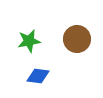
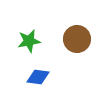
blue diamond: moved 1 px down
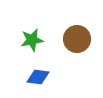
green star: moved 3 px right, 1 px up
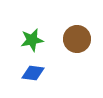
blue diamond: moved 5 px left, 4 px up
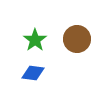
green star: moved 3 px right; rotated 25 degrees counterclockwise
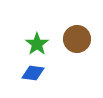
green star: moved 2 px right, 4 px down
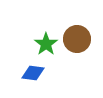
green star: moved 9 px right
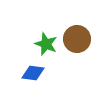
green star: rotated 15 degrees counterclockwise
